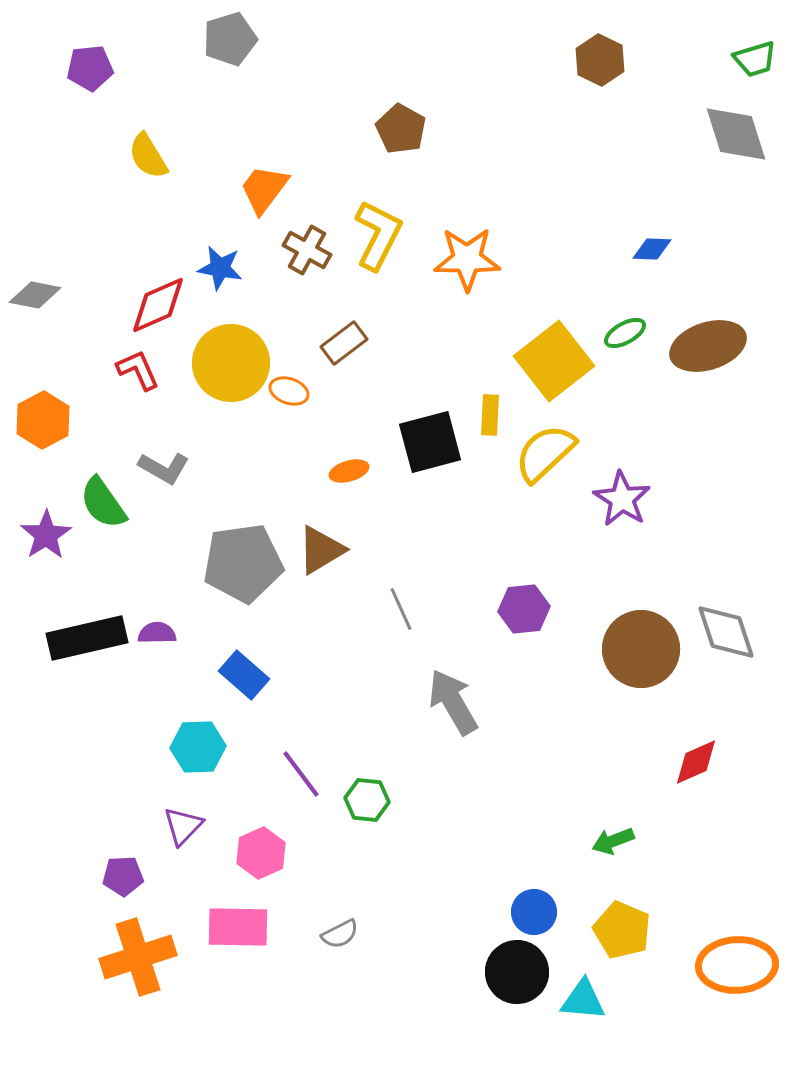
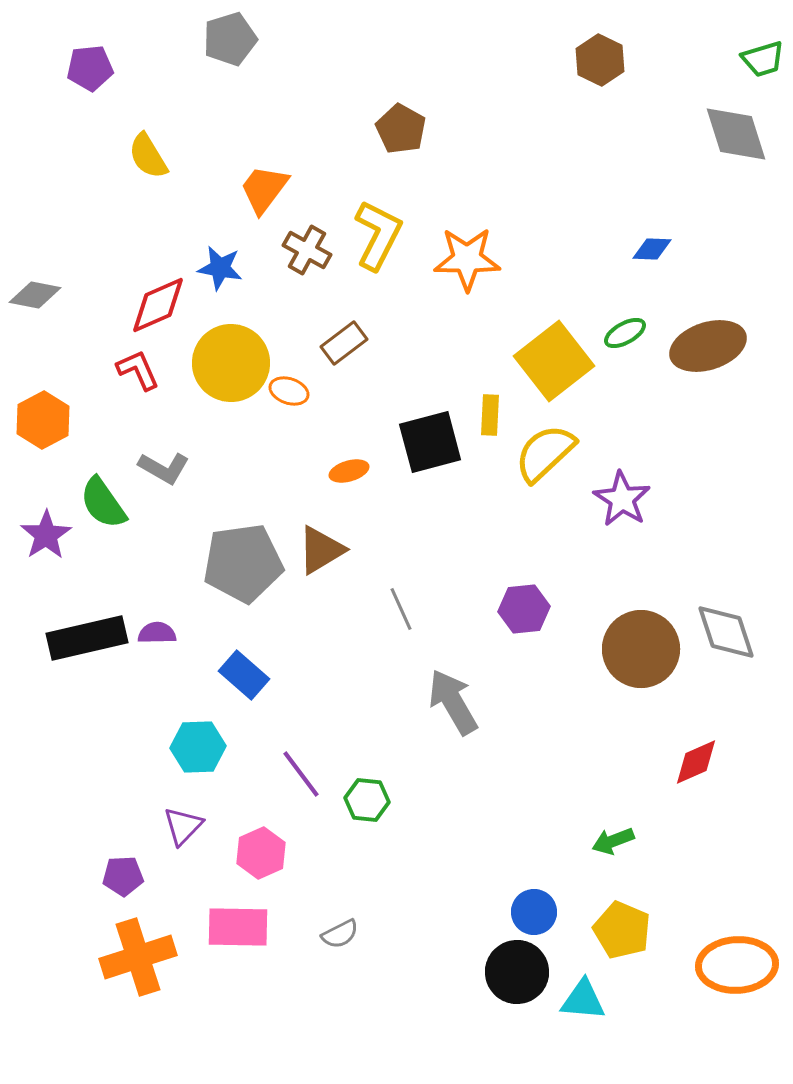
green trapezoid at (755, 59): moved 8 px right
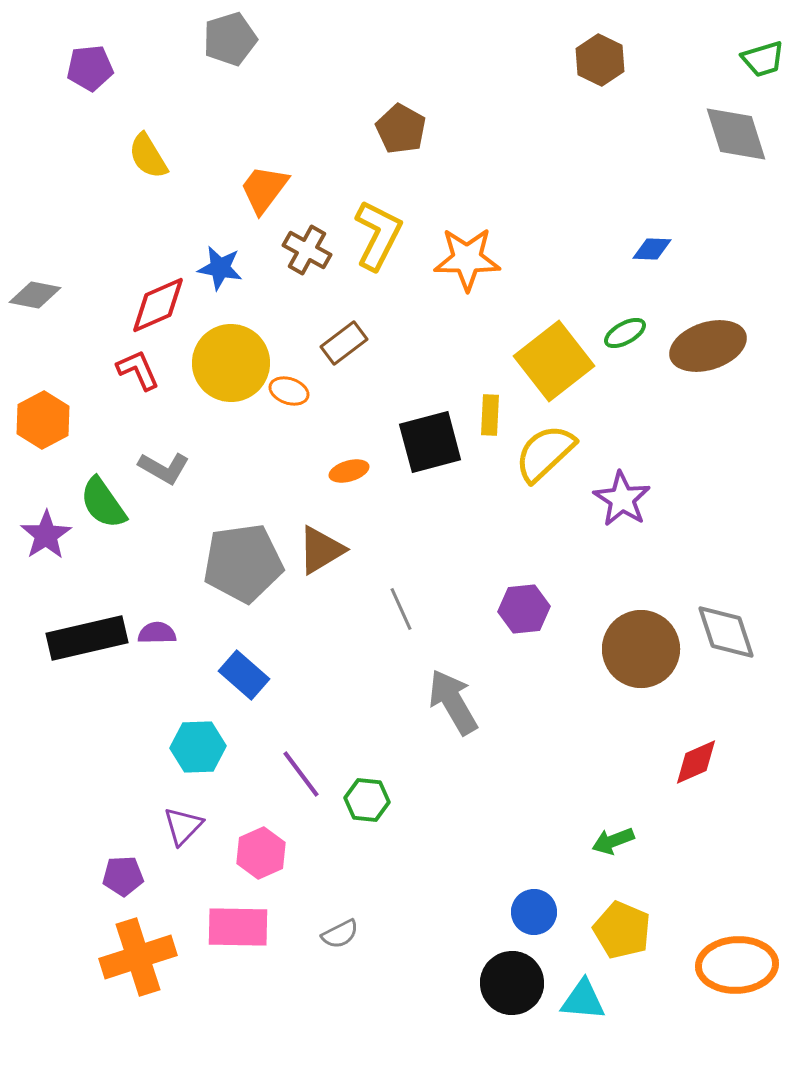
black circle at (517, 972): moved 5 px left, 11 px down
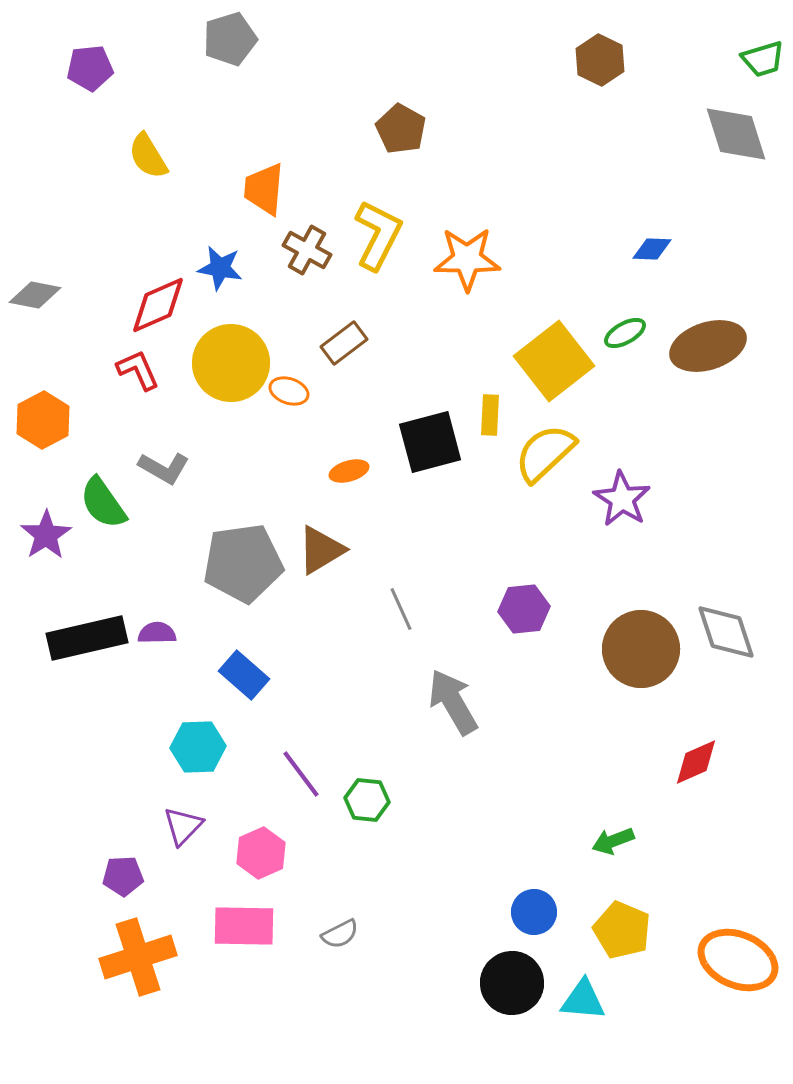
orange trapezoid at (264, 189): rotated 32 degrees counterclockwise
pink rectangle at (238, 927): moved 6 px right, 1 px up
orange ellipse at (737, 965): moved 1 px right, 5 px up; rotated 26 degrees clockwise
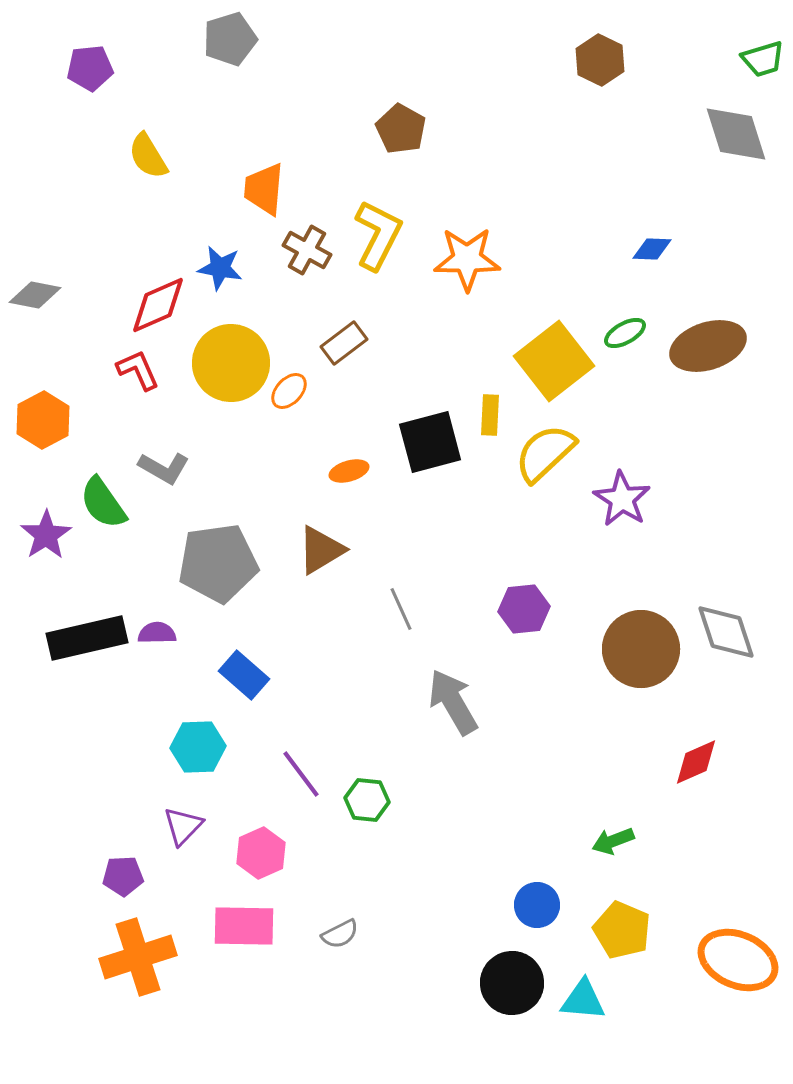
orange ellipse at (289, 391): rotated 66 degrees counterclockwise
gray pentagon at (243, 563): moved 25 px left
blue circle at (534, 912): moved 3 px right, 7 px up
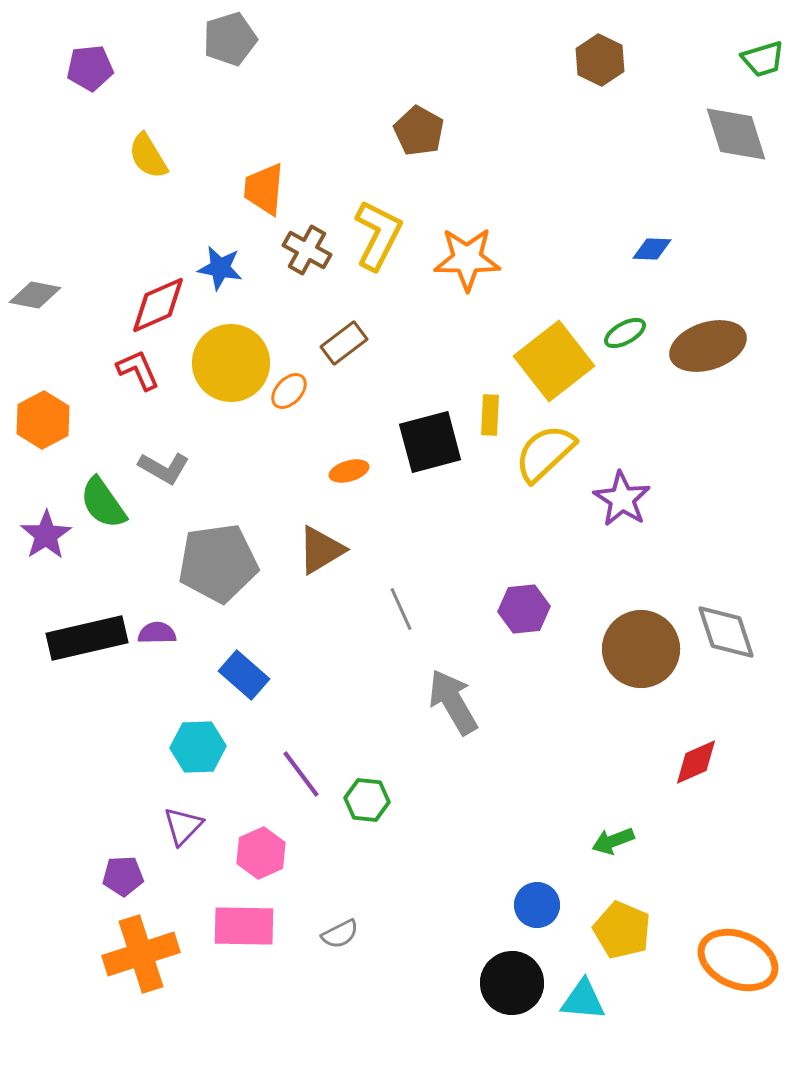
brown pentagon at (401, 129): moved 18 px right, 2 px down
orange cross at (138, 957): moved 3 px right, 3 px up
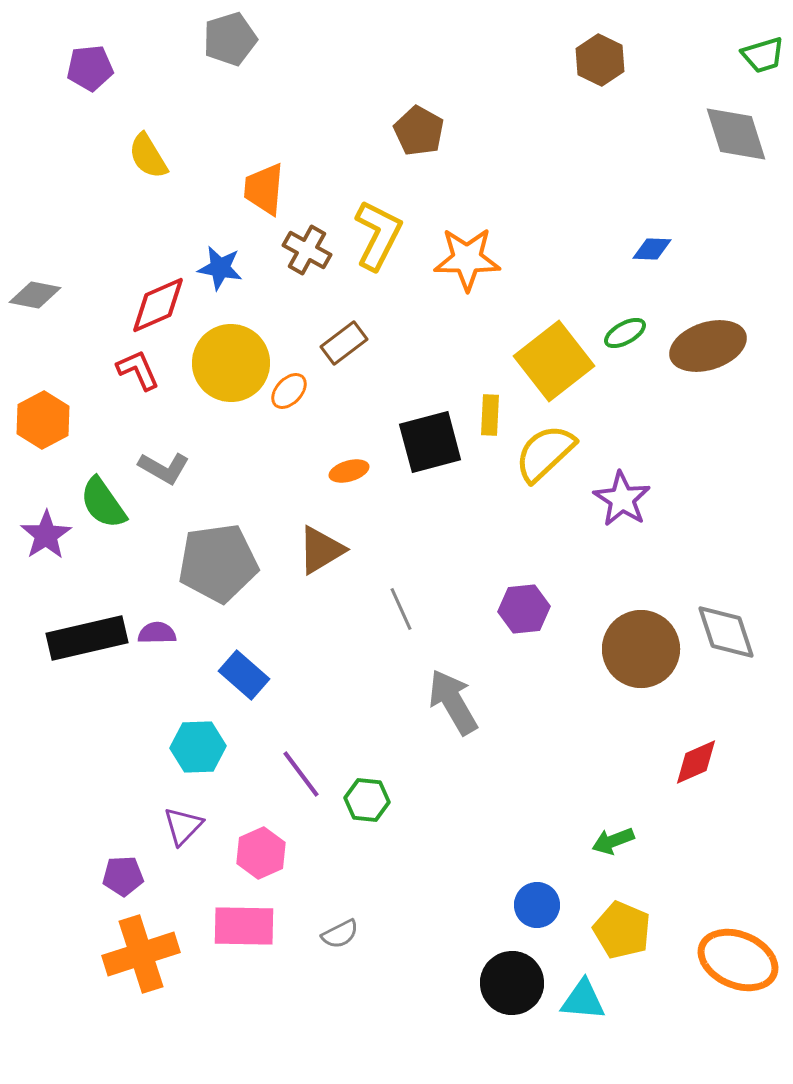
green trapezoid at (763, 59): moved 4 px up
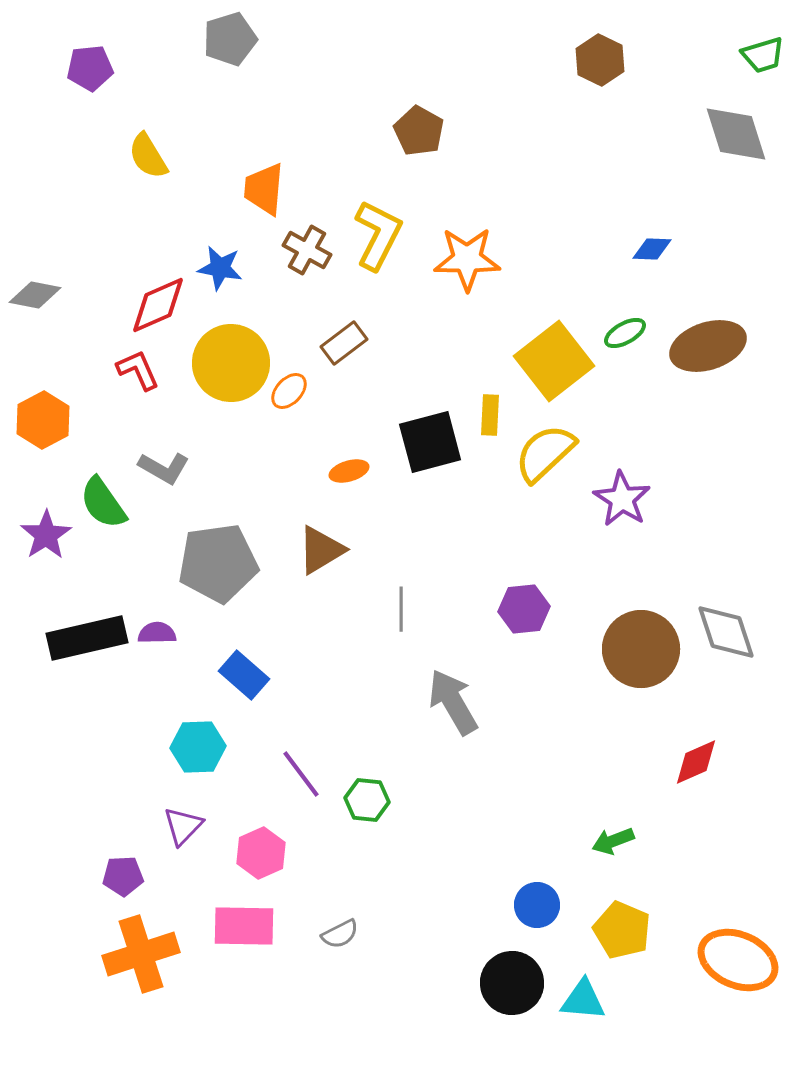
gray line at (401, 609): rotated 24 degrees clockwise
